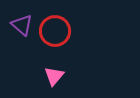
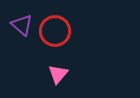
pink triangle: moved 4 px right, 2 px up
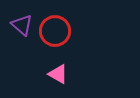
pink triangle: rotated 40 degrees counterclockwise
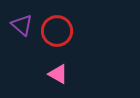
red circle: moved 2 px right
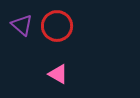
red circle: moved 5 px up
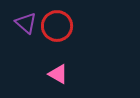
purple triangle: moved 4 px right, 2 px up
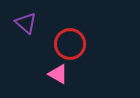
red circle: moved 13 px right, 18 px down
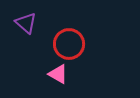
red circle: moved 1 px left
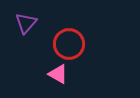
purple triangle: rotated 30 degrees clockwise
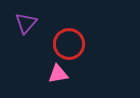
pink triangle: rotated 40 degrees counterclockwise
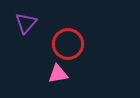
red circle: moved 1 px left
